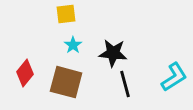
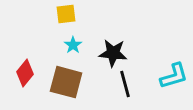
cyan L-shape: moved 1 px up; rotated 16 degrees clockwise
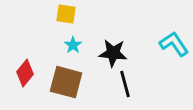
yellow square: rotated 15 degrees clockwise
cyan L-shape: moved 32 px up; rotated 108 degrees counterclockwise
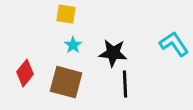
black line: rotated 12 degrees clockwise
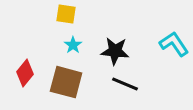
black star: moved 2 px right, 2 px up
black line: rotated 64 degrees counterclockwise
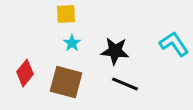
yellow square: rotated 10 degrees counterclockwise
cyan star: moved 1 px left, 2 px up
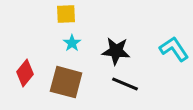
cyan L-shape: moved 5 px down
black star: moved 1 px right
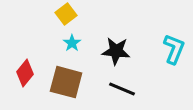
yellow square: rotated 35 degrees counterclockwise
cyan L-shape: rotated 56 degrees clockwise
black line: moved 3 px left, 5 px down
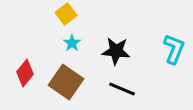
brown square: rotated 20 degrees clockwise
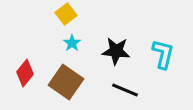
cyan L-shape: moved 11 px left, 5 px down; rotated 8 degrees counterclockwise
black line: moved 3 px right, 1 px down
